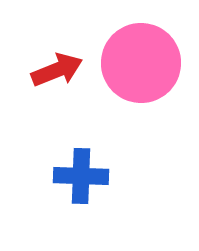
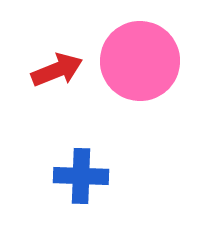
pink circle: moved 1 px left, 2 px up
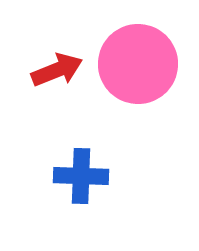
pink circle: moved 2 px left, 3 px down
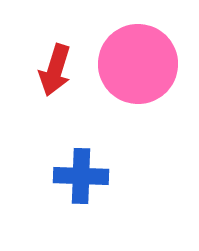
red arrow: moved 2 px left; rotated 129 degrees clockwise
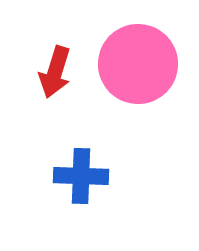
red arrow: moved 2 px down
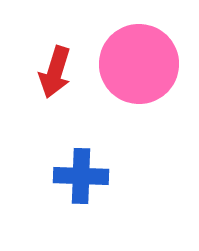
pink circle: moved 1 px right
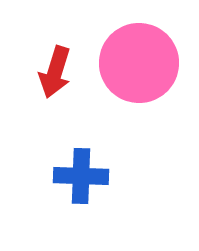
pink circle: moved 1 px up
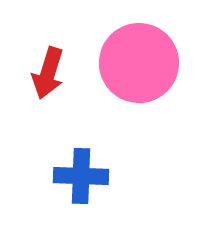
red arrow: moved 7 px left, 1 px down
